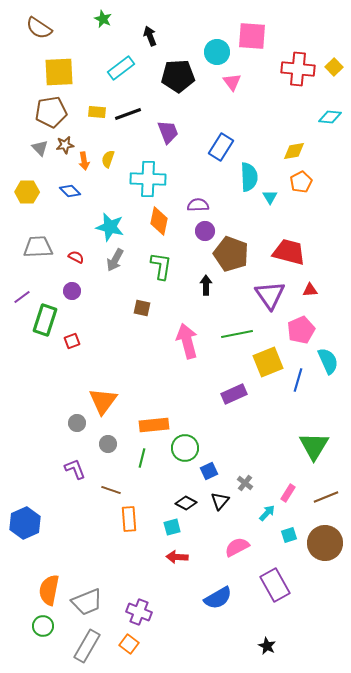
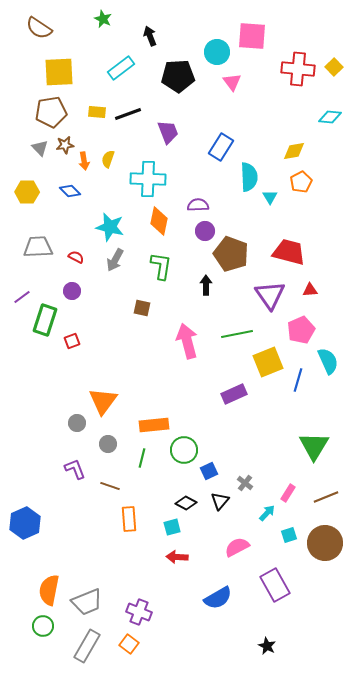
green circle at (185, 448): moved 1 px left, 2 px down
brown line at (111, 490): moved 1 px left, 4 px up
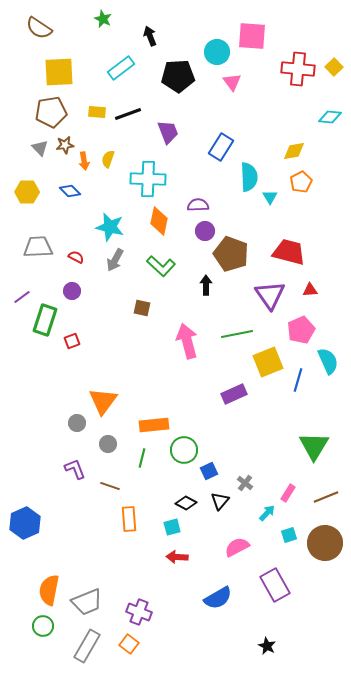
green L-shape at (161, 266): rotated 124 degrees clockwise
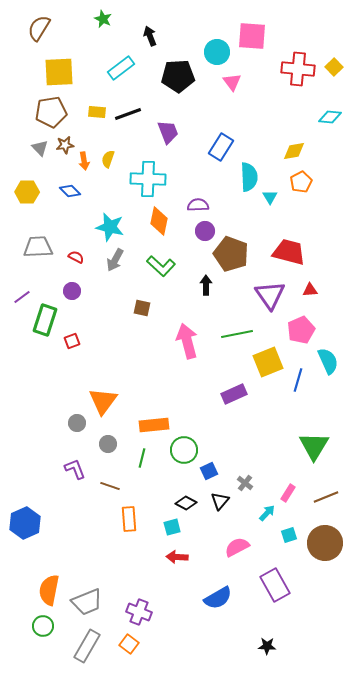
brown semicircle at (39, 28): rotated 88 degrees clockwise
black star at (267, 646): rotated 24 degrees counterclockwise
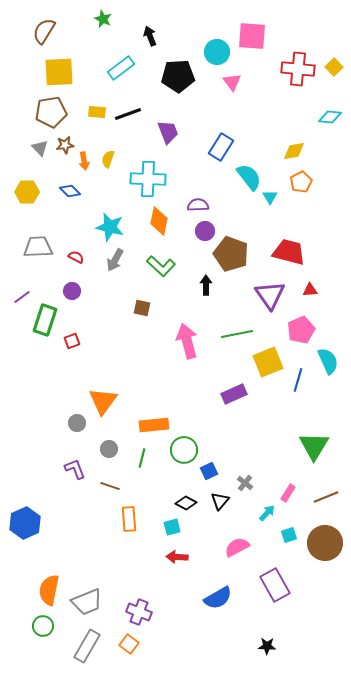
brown semicircle at (39, 28): moved 5 px right, 3 px down
cyan semicircle at (249, 177): rotated 36 degrees counterclockwise
gray circle at (108, 444): moved 1 px right, 5 px down
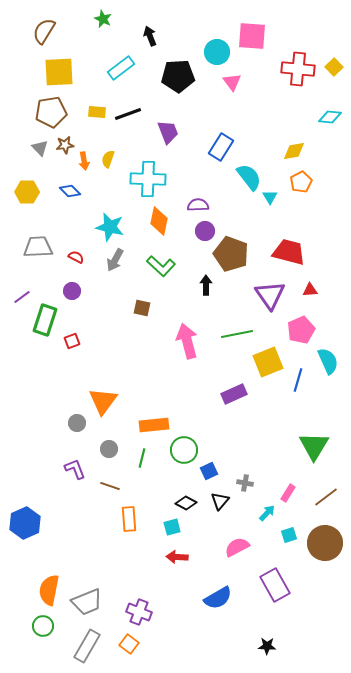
gray cross at (245, 483): rotated 28 degrees counterclockwise
brown line at (326, 497): rotated 15 degrees counterclockwise
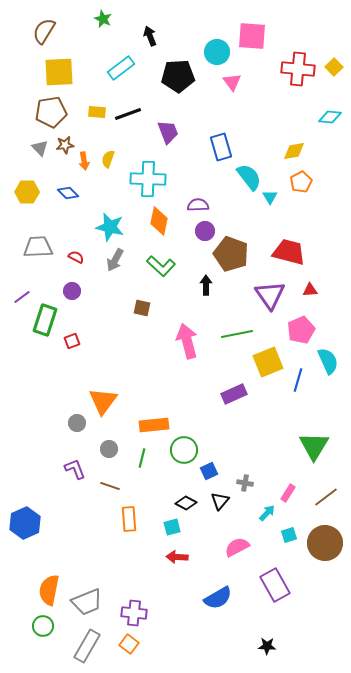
blue rectangle at (221, 147): rotated 48 degrees counterclockwise
blue diamond at (70, 191): moved 2 px left, 2 px down
purple cross at (139, 612): moved 5 px left, 1 px down; rotated 15 degrees counterclockwise
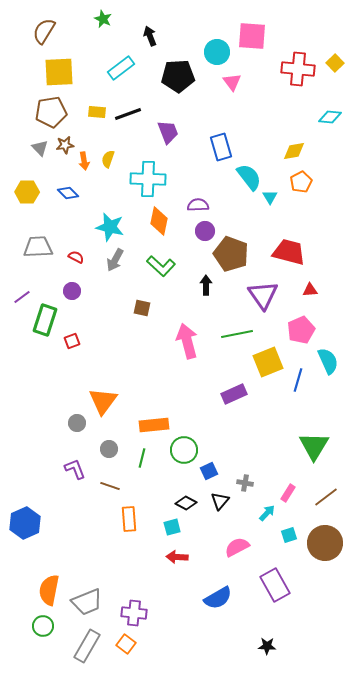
yellow square at (334, 67): moved 1 px right, 4 px up
purple triangle at (270, 295): moved 7 px left
orange square at (129, 644): moved 3 px left
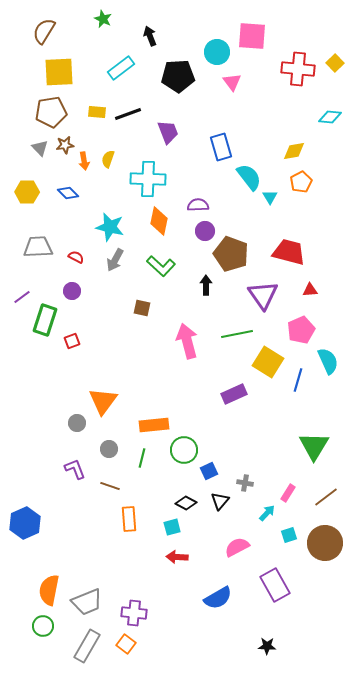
yellow square at (268, 362): rotated 36 degrees counterclockwise
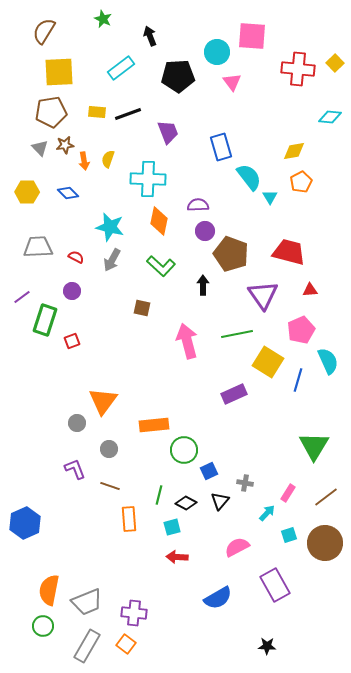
gray arrow at (115, 260): moved 3 px left
black arrow at (206, 285): moved 3 px left
green line at (142, 458): moved 17 px right, 37 px down
